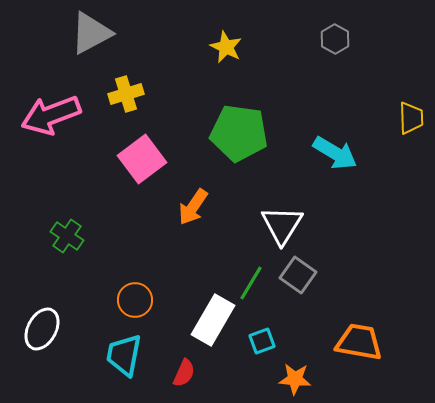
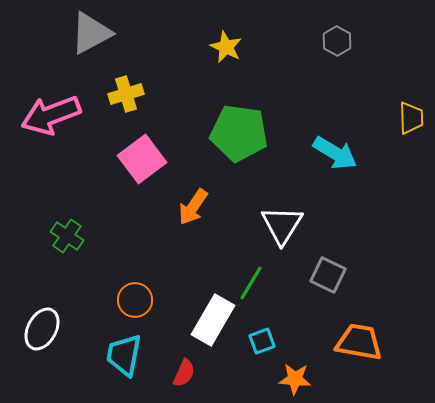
gray hexagon: moved 2 px right, 2 px down
gray square: moved 30 px right; rotated 9 degrees counterclockwise
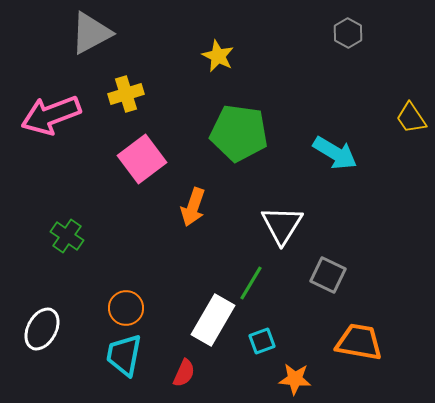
gray hexagon: moved 11 px right, 8 px up
yellow star: moved 8 px left, 9 px down
yellow trapezoid: rotated 148 degrees clockwise
orange arrow: rotated 15 degrees counterclockwise
orange circle: moved 9 px left, 8 px down
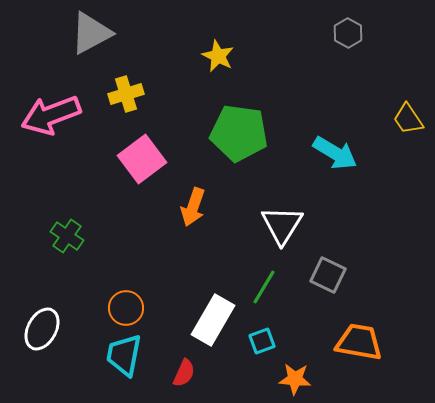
yellow trapezoid: moved 3 px left, 1 px down
green line: moved 13 px right, 4 px down
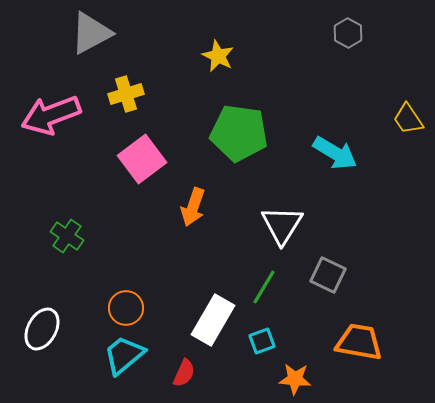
cyan trapezoid: rotated 39 degrees clockwise
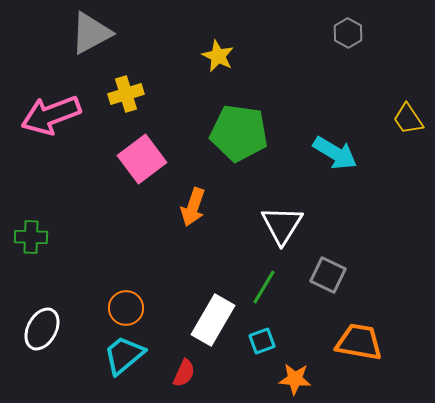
green cross: moved 36 px left, 1 px down; rotated 32 degrees counterclockwise
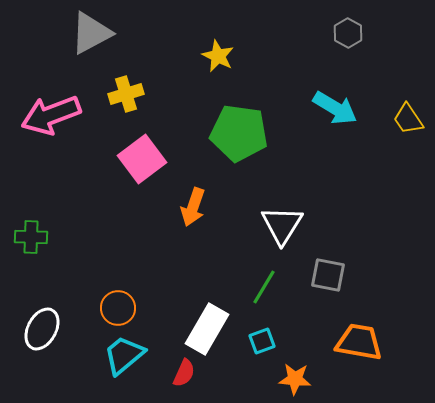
cyan arrow: moved 45 px up
gray square: rotated 15 degrees counterclockwise
orange circle: moved 8 px left
white rectangle: moved 6 px left, 9 px down
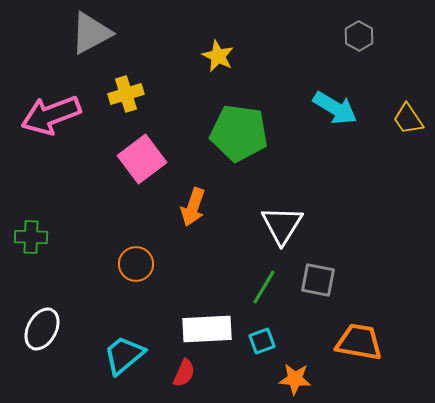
gray hexagon: moved 11 px right, 3 px down
gray square: moved 10 px left, 5 px down
orange circle: moved 18 px right, 44 px up
white rectangle: rotated 57 degrees clockwise
